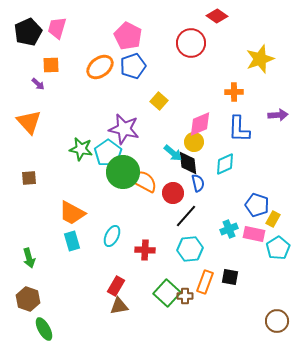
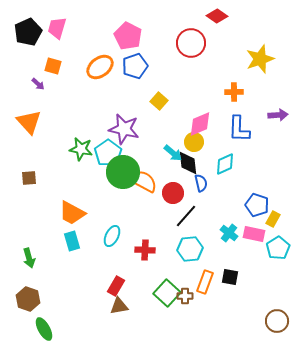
orange square at (51, 65): moved 2 px right, 1 px down; rotated 18 degrees clockwise
blue pentagon at (133, 66): moved 2 px right
blue semicircle at (198, 183): moved 3 px right
cyan cross at (229, 229): moved 4 px down; rotated 30 degrees counterclockwise
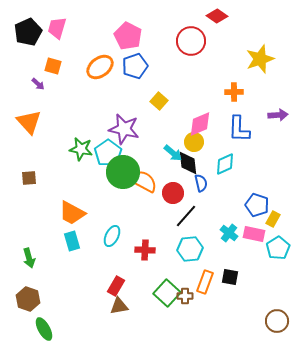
red circle at (191, 43): moved 2 px up
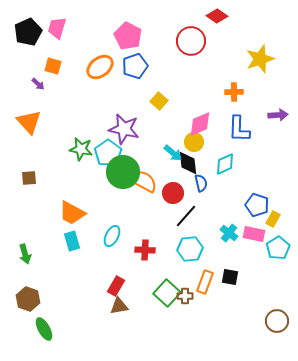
green arrow at (29, 258): moved 4 px left, 4 px up
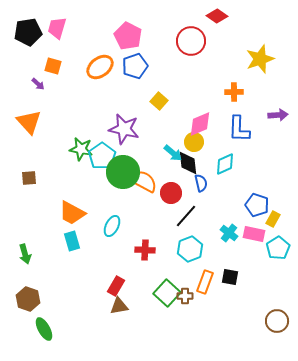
black pentagon at (28, 32): rotated 16 degrees clockwise
cyan pentagon at (108, 153): moved 6 px left, 3 px down
red circle at (173, 193): moved 2 px left
cyan ellipse at (112, 236): moved 10 px up
cyan hexagon at (190, 249): rotated 15 degrees counterclockwise
